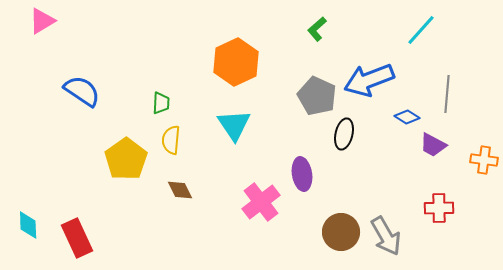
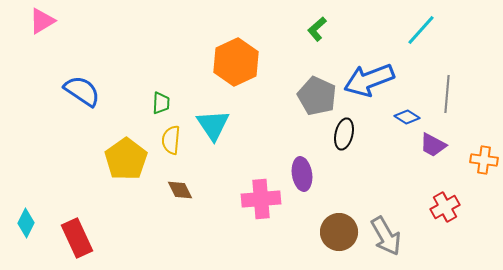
cyan triangle: moved 21 px left
pink cross: moved 3 px up; rotated 33 degrees clockwise
red cross: moved 6 px right, 1 px up; rotated 28 degrees counterclockwise
cyan diamond: moved 2 px left, 2 px up; rotated 28 degrees clockwise
brown circle: moved 2 px left
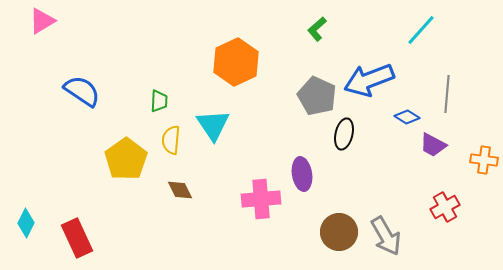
green trapezoid: moved 2 px left, 2 px up
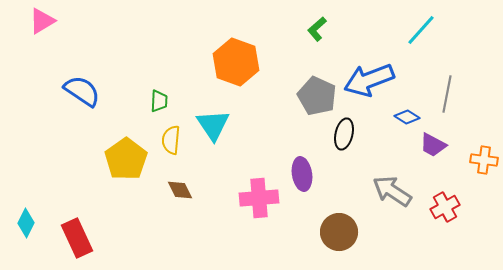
orange hexagon: rotated 15 degrees counterclockwise
gray line: rotated 6 degrees clockwise
pink cross: moved 2 px left, 1 px up
gray arrow: moved 6 px right, 45 px up; rotated 153 degrees clockwise
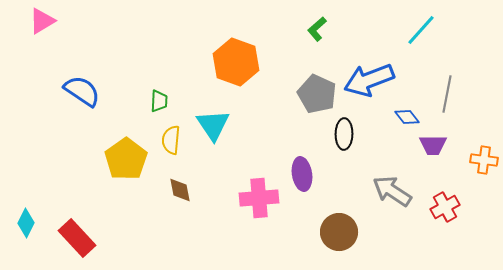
gray pentagon: moved 2 px up
blue diamond: rotated 20 degrees clockwise
black ellipse: rotated 12 degrees counterclockwise
purple trapezoid: rotated 28 degrees counterclockwise
brown diamond: rotated 16 degrees clockwise
red rectangle: rotated 18 degrees counterclockwise
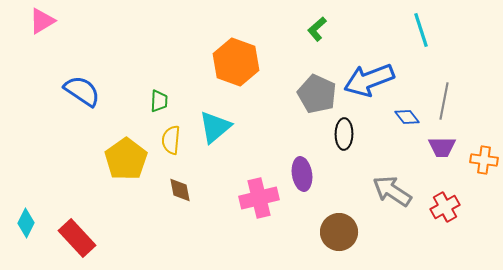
cyan line: rotated 60 degrees counterclockwise
gray line: moved 3 px left, 7 px down
cyan triangle: moved 2 px right, 2 px down; rotated 24 degrees clockwise
purple trapezoid: moved 9 px right, 2 px down
pink cross: rotated 9 degrees counterclockwise
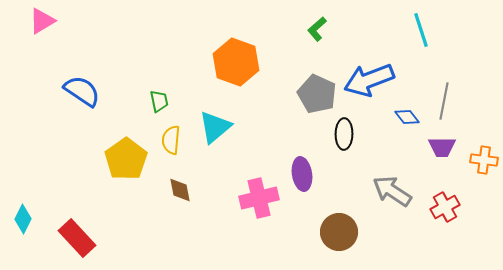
green trapezoid: rotated 15 degrees counterclockwise
cyan diamond: moved 3 px left, 4 px up
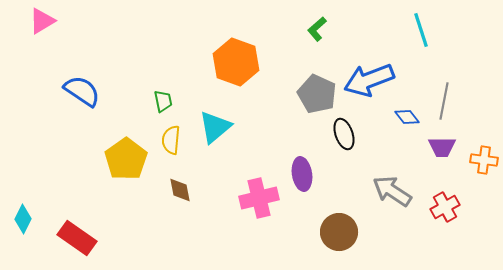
green trapezoid: moved 4 px right
black ellipse: rotated 20 degrees counterclockwise
red rectangle: rotated 12 degrees counterclockwise
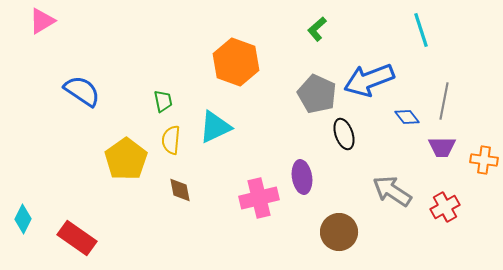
cyan triangle: rotated 15 degrees clockwise
purple ellipse: moved 3 px down
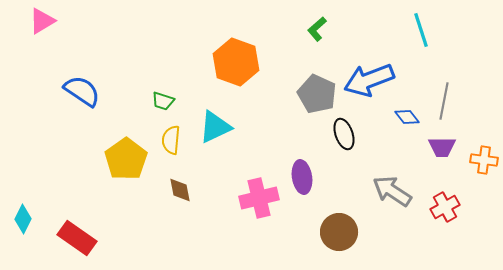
green trapezoid: rotated 120 degrees clockwise
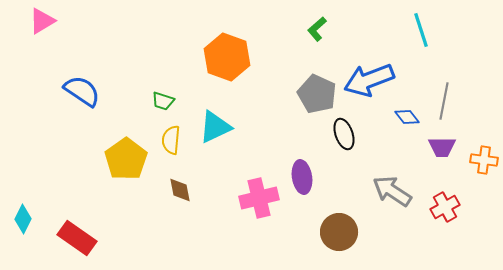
orange hexagon: moved 9 px left, 5 px up
